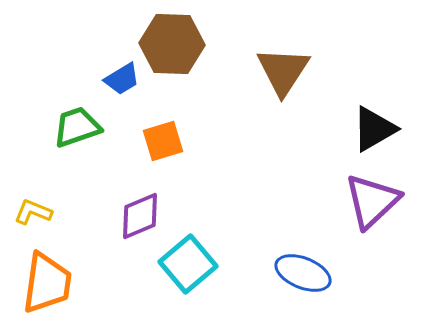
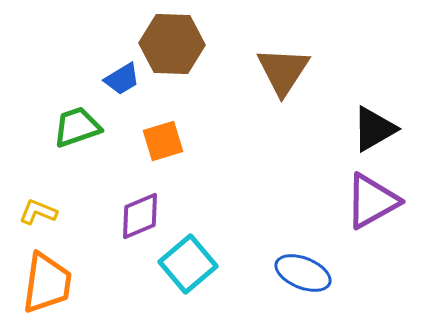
purple triangle: rotated 14 degrees clockwise
yellow L-shape: moved 5 px right
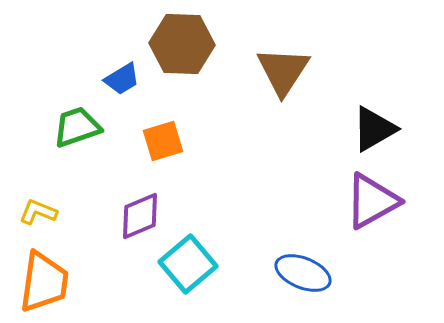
brown hexagon: moved 10 px right
orange trapezoid: moved 3 px left, 1 px up
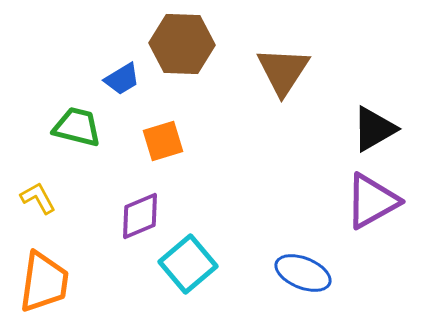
green trapezoid: rotated 33 degrees clockwise
yellow L-shape: moved 14 px up; rotated 39 degrees clockwise
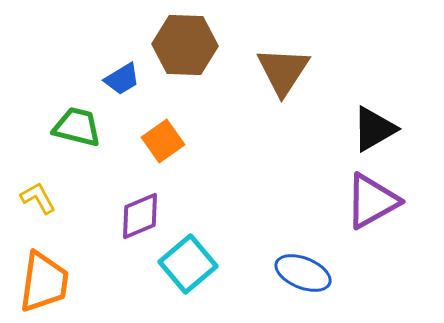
brown hexagon: moved 3 px right, 1 px down
orange square: rotated 18 degrees counterclockwise
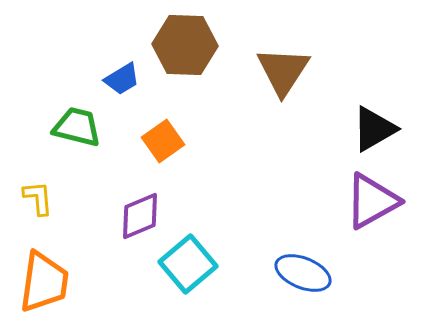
yellow L-shape: rotated 24 degrees clockwise
